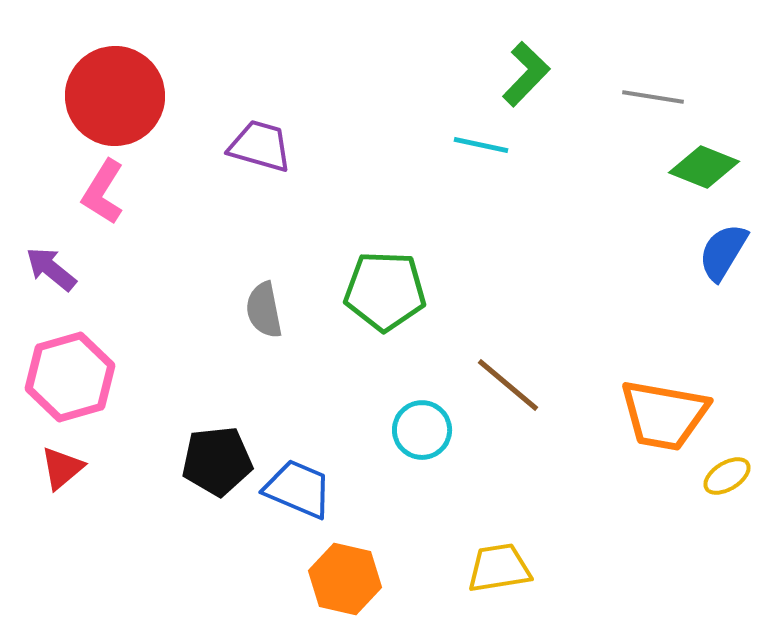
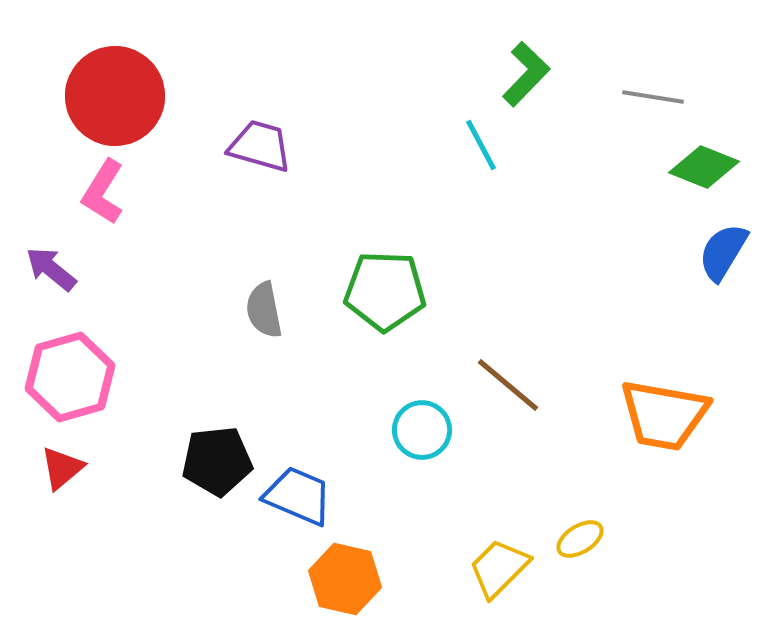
cyan line: rotated 50 degrees clockwise
yellow ellipse: moved 147 px left, 63 px down
blue trapezoid: moved 7 px down
yellow trapezoid: rotated 36 degrees counterclockwise
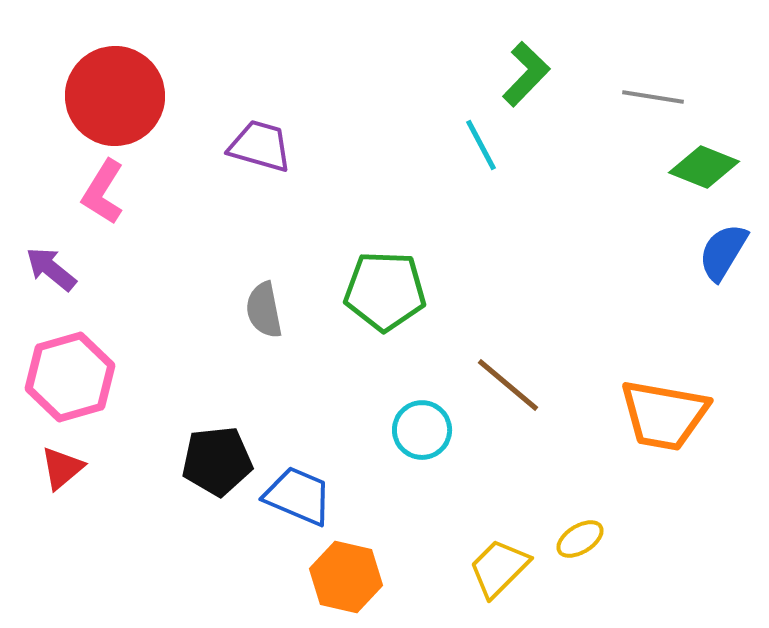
orange hexagon: moved 1 px right, 2 px up
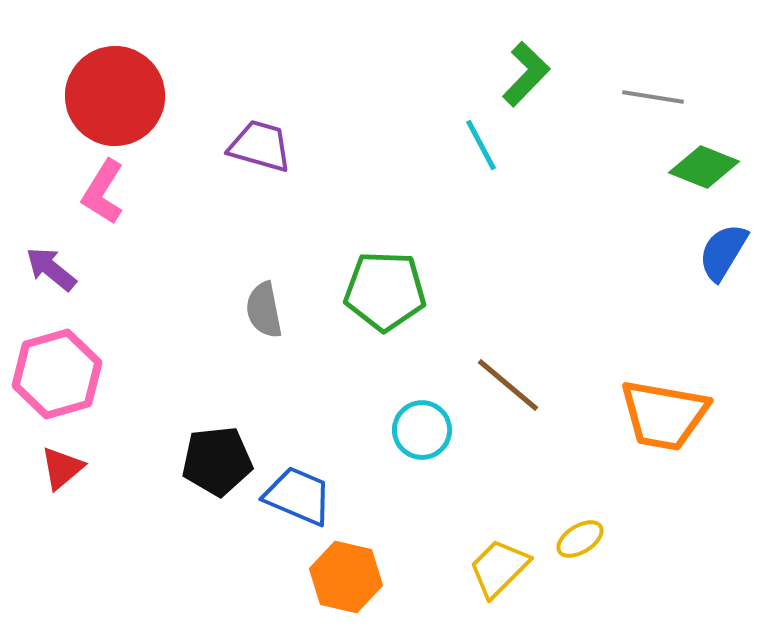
pink hexagon: moved 13 px left, 3 px up
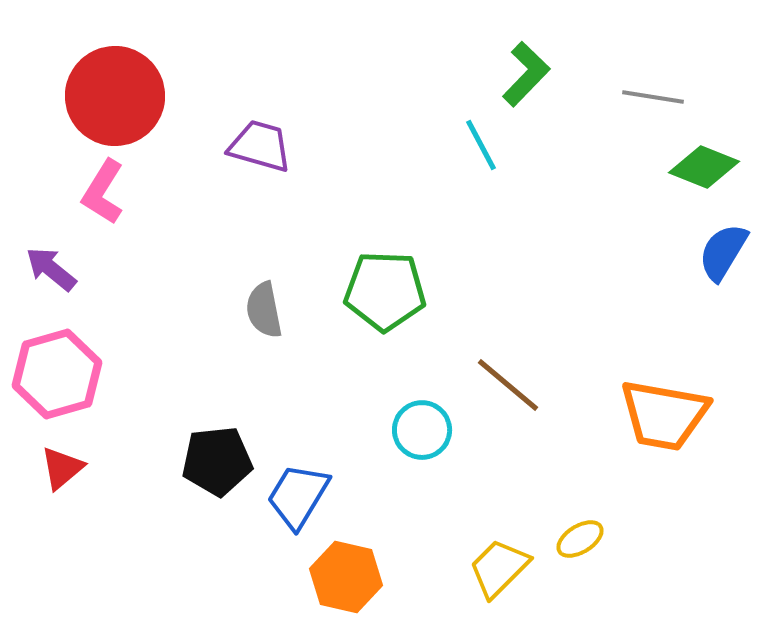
blue trapezoid: rotated 82 degrees counterclockwise
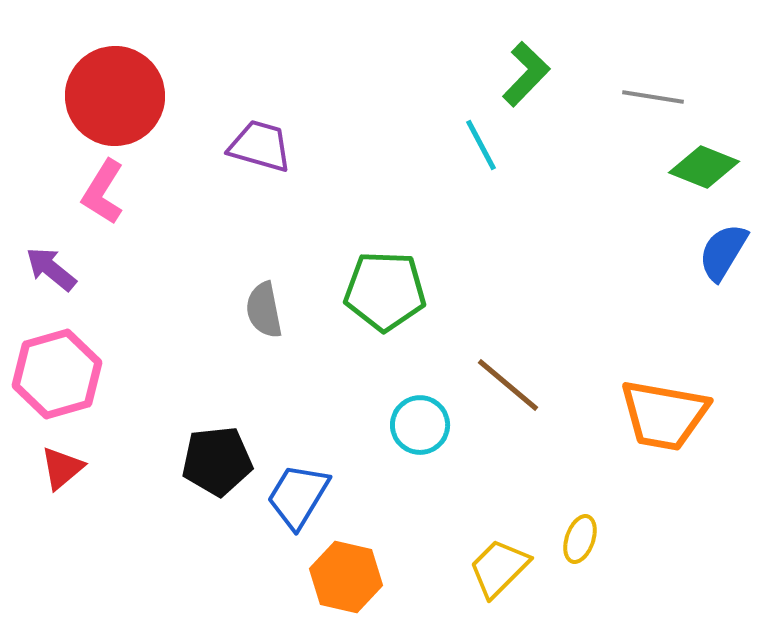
cyan circle: moved 2 px left, 5 px up
yellow ellipse: rotated 39 degrees counterclockwise
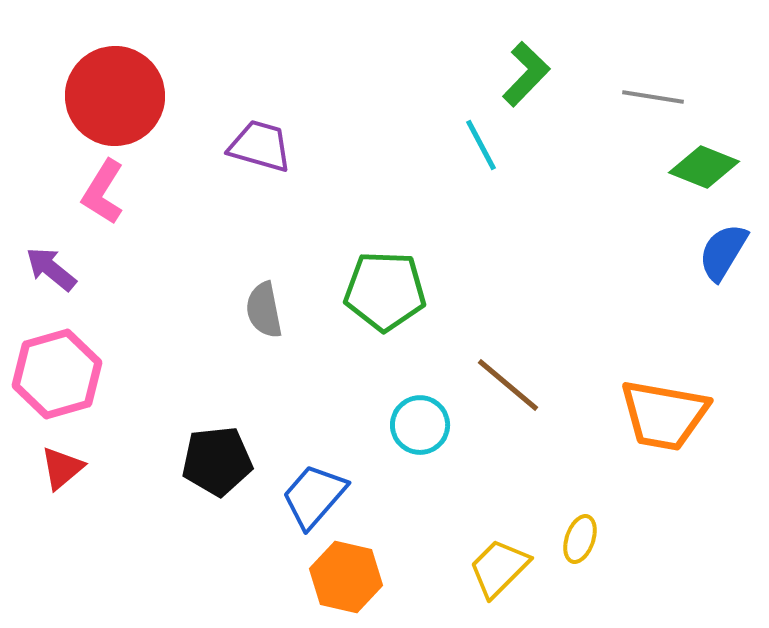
blue trapezoid: moved 16 px right; rotated 10 degrees clockwise
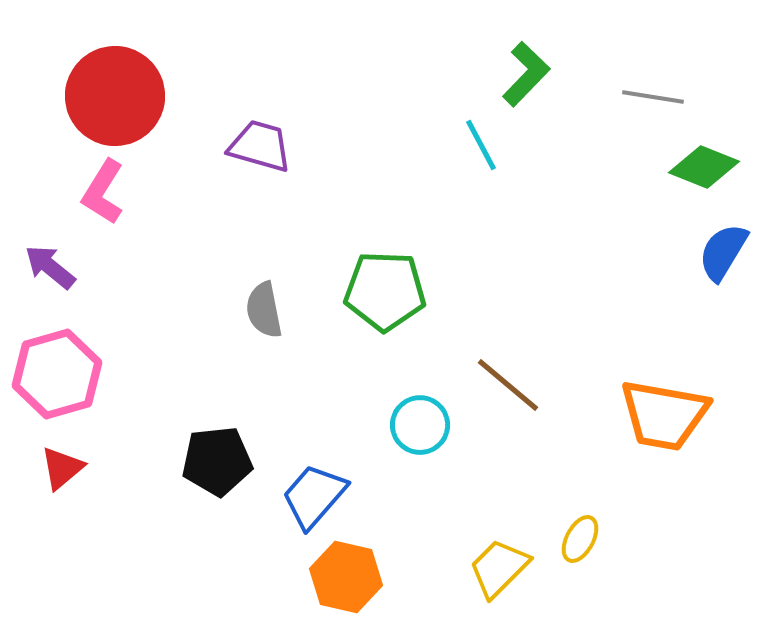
purple arrow: moved 1 px left, 2 px up
yellow ellipse: rotated 9 degrees clockwise
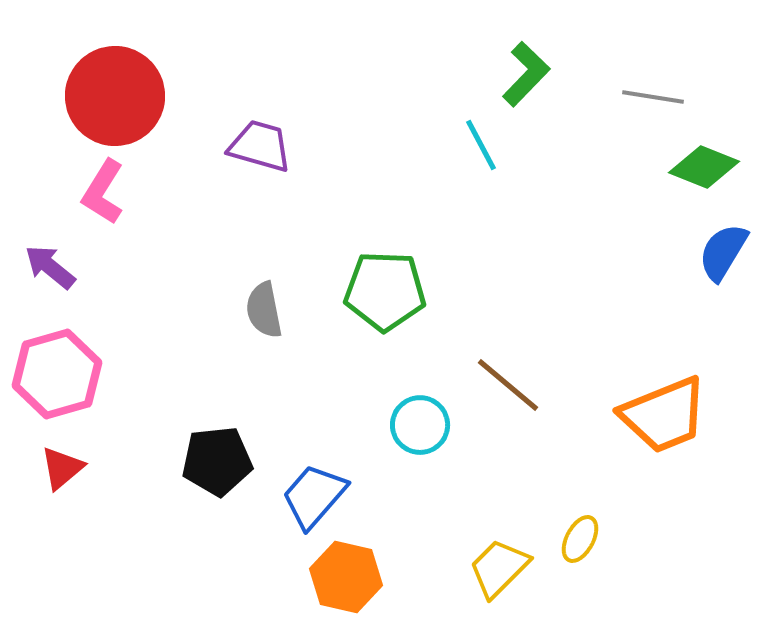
orange trapezoid: rotated 32 degrees counterclockwise
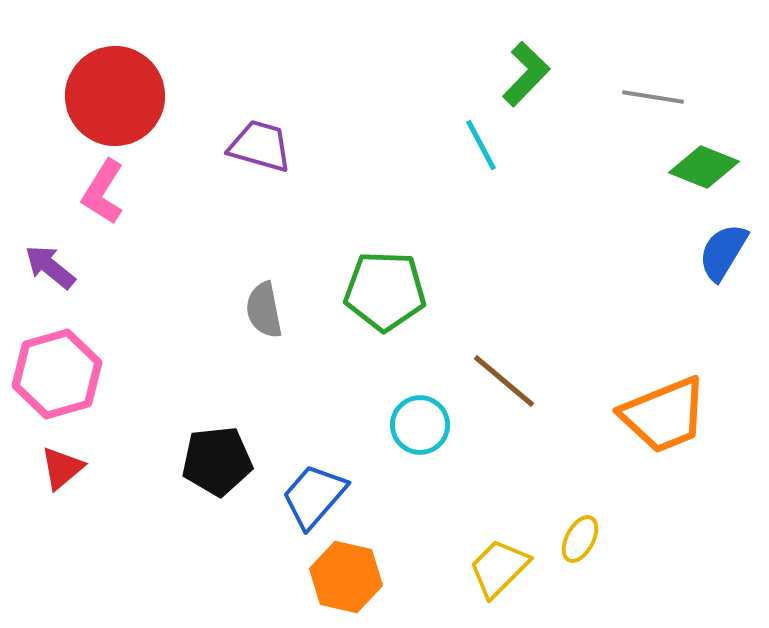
brown line: moved 4 px left, 4 px up
